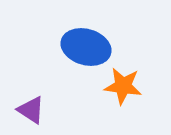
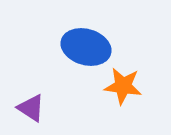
purple triangle: moved 2 px up
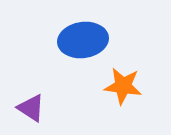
blue ellipse: moved 3 px left, 7 px up; rotated 24 degrees counterclockwise
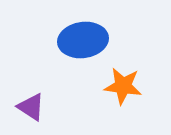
purple triangle: moved 1 px up
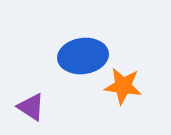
blue ellipse: moved 16 px down
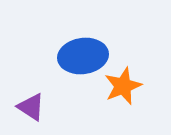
orange star: rotated 30 degrees counterclockwise
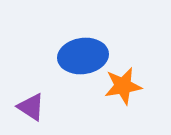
orange star: rotated 12 degrees clockwise
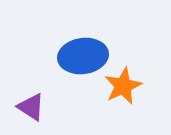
orange star: rotated 15 degrees counterclockwise
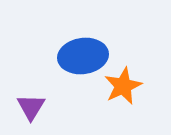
purple triangle: rotated 28 degrees clockwise
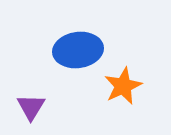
blue ellipse: moved 5 px left, 6 px up
